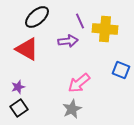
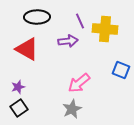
black ellipse: rotated 40 degrees clockwise
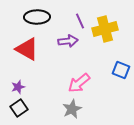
yellow cross: rotated 20 degrees counterclockwise
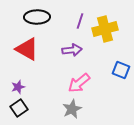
purple line: rotated 42 degrees clockwise
purple arrow: moved 4 px right, 9 px down
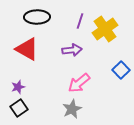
yellow cross: rotated 20 degrees counterclockwise
blue square: rotated 24 degrees clockwise
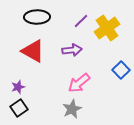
purple line: moved 1 px right; rotated 28 degrees clockwise
yellow cross: moved 2 px right, 1 px up
red triangle: moved 6 px right, 2 px down
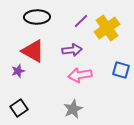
blue square: rotated 30 degrees counterclockwise
pink arrow: moved 1 px right, 8 px up; rotated 30 degrees clockwise
purple star: moved 16 px up
gray star: moved 1 px right
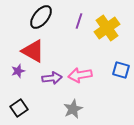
black ellipse: moved 4 px right; rotated 50 degrees counterclockwise
purple line: moved 2 px left; rotated 28 degrees counterclockwise
purple arrow: moved 20 px left, 28 px down
